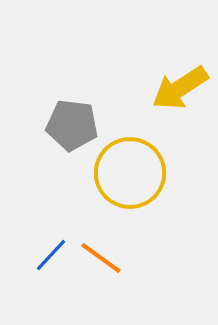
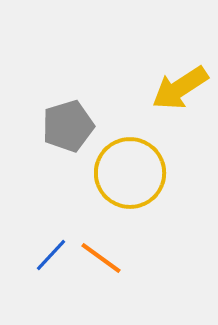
gray pentagon: moved 4 px left, 1 px down; rotated 24 degrees counterclockwise
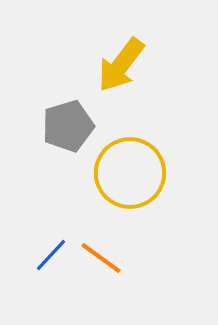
yellow arrow: moved 59 px left, 23 px up; rotated 20 degrees counterclockwise
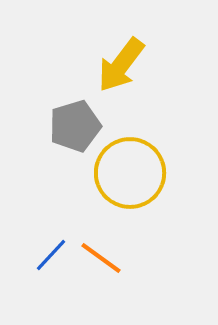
gray pentagon: moved 7 px right
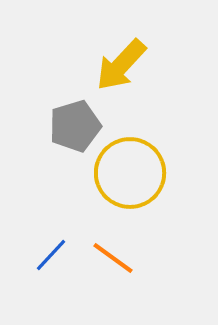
yellow arrow: rotated 6 degrees clockwise
orange line: moved 12 px right
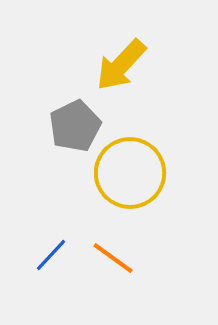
gray pentagon: rotated 9 degrees counterclockwise
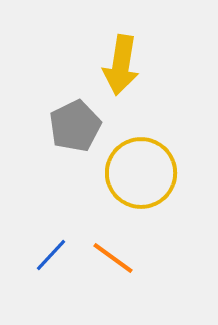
yellow arrow: rotated 34 degrees counterclockwise
yellow circle: moved 11 px right
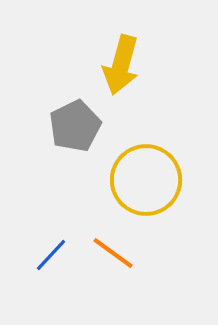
yellow arrow: rotated 6 degrees clockwise
yellow circle: moved 5 px right, 7 px down
orange line: moved 5 px up
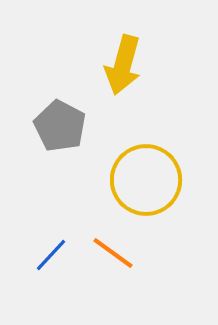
yellow arrow: moved 2 px right
gray pentagon: moved 15 px left; rotated 18 degrees counterclockwise
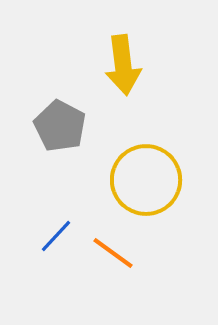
yellow arrow: rotated 22 degrees counterclockwise
blue line: moved 5 px right, 19 px up
